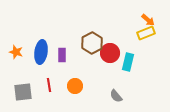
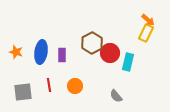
yellow rectangle: rotated 42 degrees counterclockwise
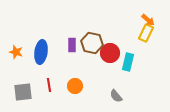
brown hexagon: rotated 20 degrees counterclockwise
purple rectangle: moved 10 px right, 10 px up
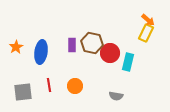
orange star: moved 5 px up; rotated 24 degrees clockwise
gray semicircle: rotated 40 degrees counterclockwise
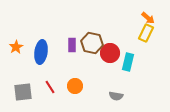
orange arrow: moved 2 px up
red line: moved 1 px right, 2 px down; rotated 24 degrees counterclockwise
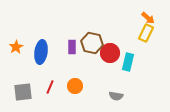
purple rectangle: moved 2 px down
red line: rotated 56 degrees clockwise
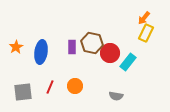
orange arrow: moved 4 px left; rotated 88 degrees clockwise
cyan rectangle: rotated 24 degrees clockwise
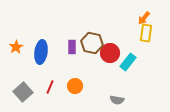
yellow rectangle: rotated 18 degrees counterclockwise
gray square: rotated 36 degrees counterclockwise
gray semicircle: moved 1 px right, 4 px down
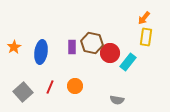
yellow rectangle: moved 4 px down
orange star: moved 2 px left
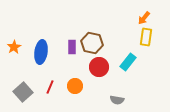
red circle: moved 11 px left, 14 px down
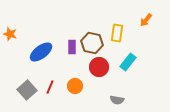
orange arrow: moved 2 px right, 2 px down
yellow rectangle: moved 29 px left, 4 px up
orange star: moved 4 px left, 13 px up; rotated 24 degrees counterclockwise
blue ellipse: rotated 45 degrees clockwise
gray square: moved 4 px right, 2 px up
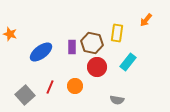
red circle: moved 2 px left
gray square: moved 2 px left, 5 px down
